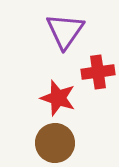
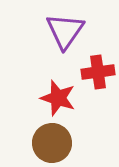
brown circle: moved 3 px left
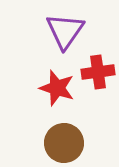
red star: moved 1 px left, 10 px up
brown circle: moved 12 px right
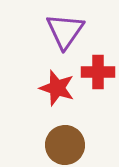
red cross: rotated 8 degrees clockwise
brown circle: moved 1 px right, 2 px down
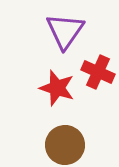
red cross: rotated 24 degrees clockwise
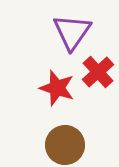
purple triangle: moved 7 px right, 1 px down
red cross: rotated 24 degrees clockwise
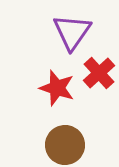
red cross: moved 1 px right, 1 px down
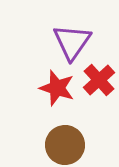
purple triangle: moved 10 px down
red cross: moved 7 px down
